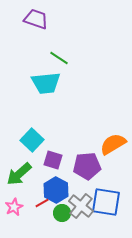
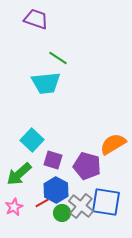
green line: moved 1 px left
purple pentagon: rotated 20 degrees clockwise
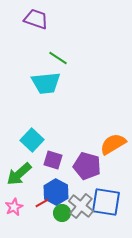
blue hexagon: moved 2 px down
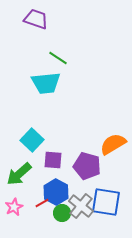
purple square: rotated 12 degrees counterclockwise
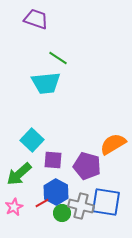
gray cross: rotated 25 degrees counterclockwise
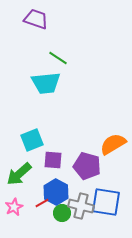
cyan square: rotated 25 degrees clockwise
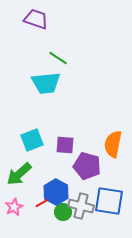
orange semicircle: rotated 48 degrees counterclockwise
purple square: moved 12 px right, 15 px up
blue square: moved 3 px right, 1 px up
green circle: moved 1 px right, 1 px up
